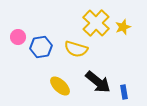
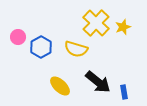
blue hexagon: rotated 20 degrees counterclockwise
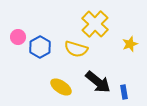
yellow cross: moved 1 px left, 1 px down
yellow star: moved 7 px right, 17 px down
blue hexagon: moved 1 px left
yellow ellipse: moved 1 px right, 1 px down; rotated 10 degrees counterclockwise
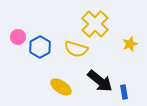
black arrow: moved 2 px right, 1 px up
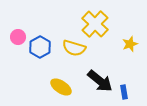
yellow semicircle: moved 2 px left, 1 px up
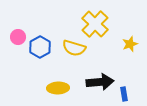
black arrow: moved 1 px down; rotated 44 degrees counterclockwise
yellow ellipse: moved 3 px left, 1 px down; rotated 35 degrees counterclockwise
blue rectangle: moved 2 px down
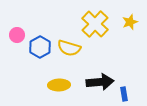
pink circle: moved 1 px left, 2 px up
yellow star: moved 22 px up
yellow semicircle: moved 5 px left
yellow ellipse: moved 1 px right, 3 px up
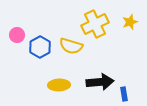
yellow cross: rotated 20 degrees clockwise
yellow semicircle: moved 2 px right, 2 px up
